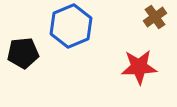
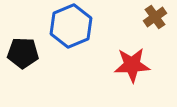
black pentagon: rotated 8 degrees clockwise
red star: moved 7 px left, 2 px up
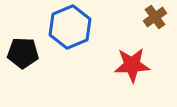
blue hexagon: moved 1 px left, 1 px down
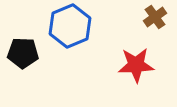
blue hexagon: moved 1 px up
red star: moved 4 px right
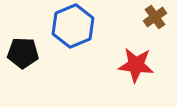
blue hexagon: moved 3 px right
red star: rotated 9 degrees clockwise
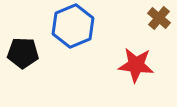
brown cross: moved 4 px right, 1 px down; rotated 15 degrees counterclockwise
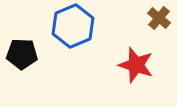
black pentagon: moved 1 px left, 1 px down
red star: rotated 12 degrees clockwise
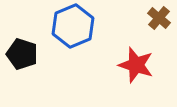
black pentagon: rotated 16 degrees clockwise
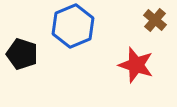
brown cross: moved 4 px left, 2 px down
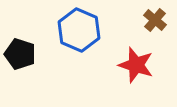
blue hexagon: moved 6 px right, 4 px down; rotated 15 degrees counterclockwise
black pentagon: moved 2 px left
